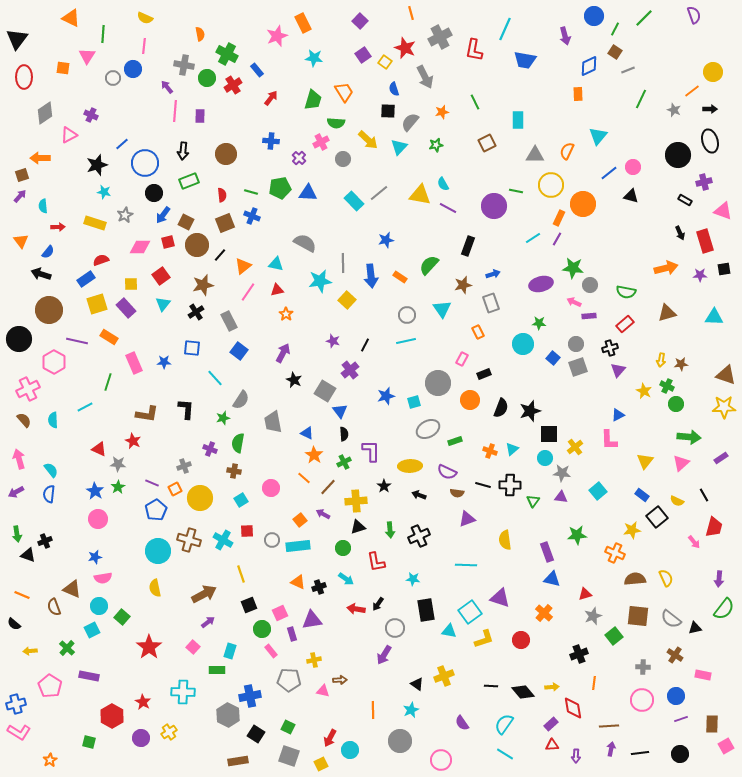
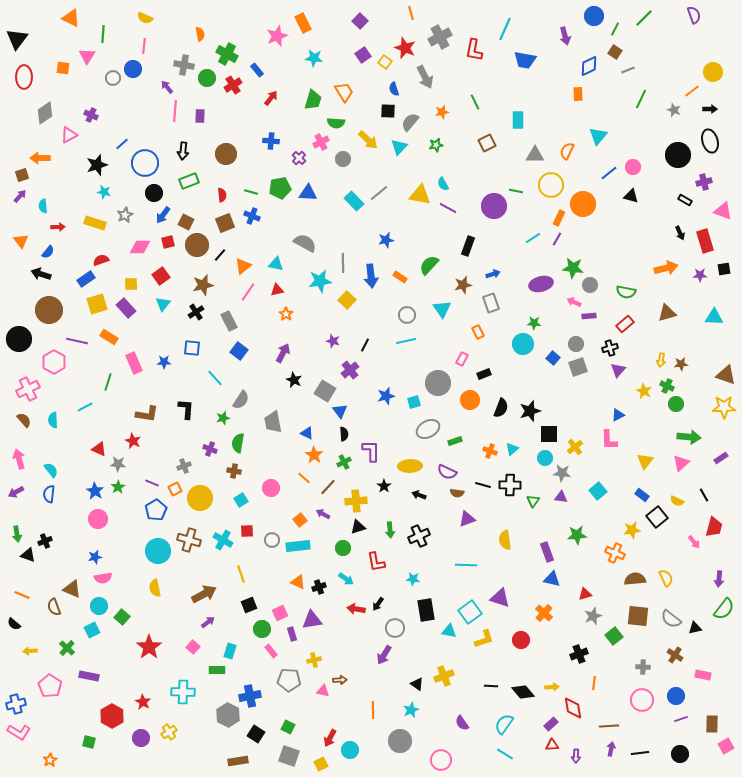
green star at (539, 323): moved 5 px left
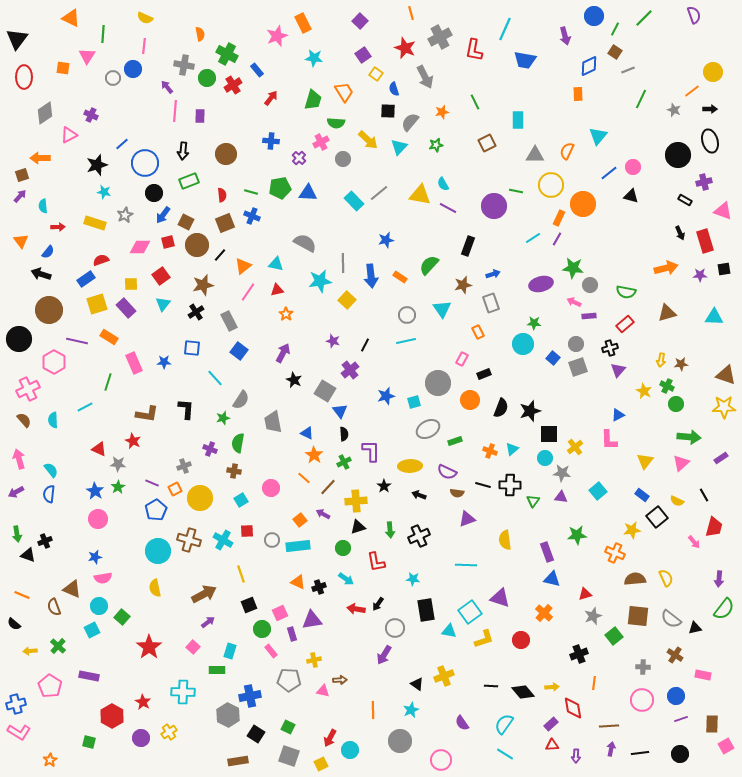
yellow square at (385, 62): moved 9 px left, 12 px down
green cross at (67, 648): moved 9 px left, 2 px up
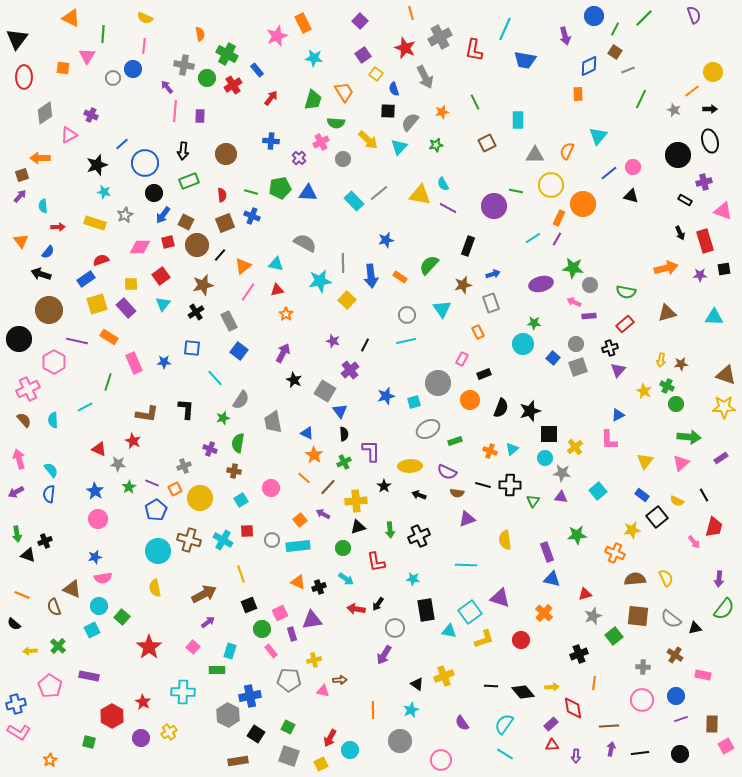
green star at (118, 487): moved 11 px right
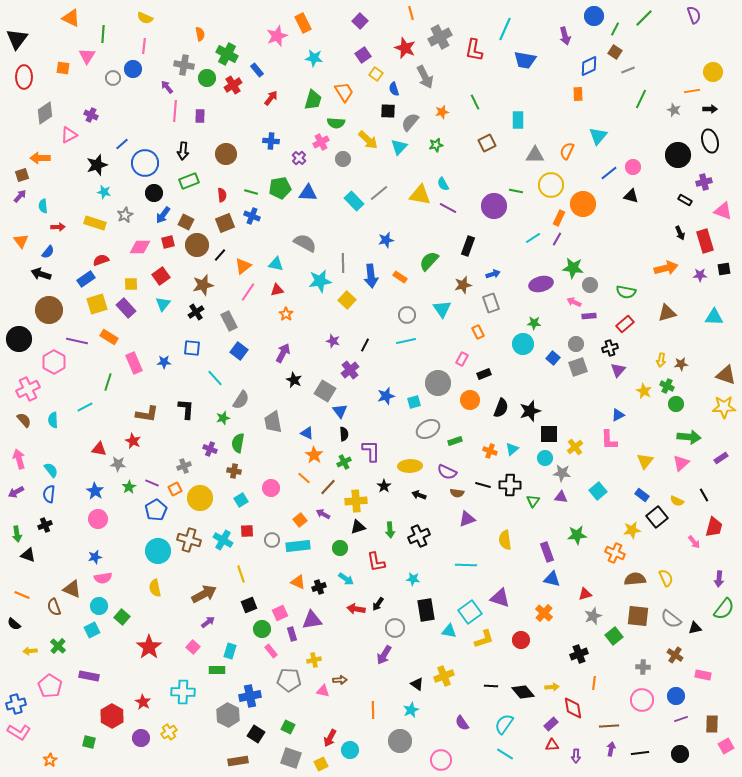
orange line at (692, 91): rotated 28 degrees clockwise
green semicircle at (429, 265): moved 4 px up
red triangle at (99, 449): rotated 14 degrees counterclockwise
black cross at (45, 541): moved 16 px up
green circle at (343, 548): moved 3 px left
gray square at (289, 756): moved 2 px right, 2 px down
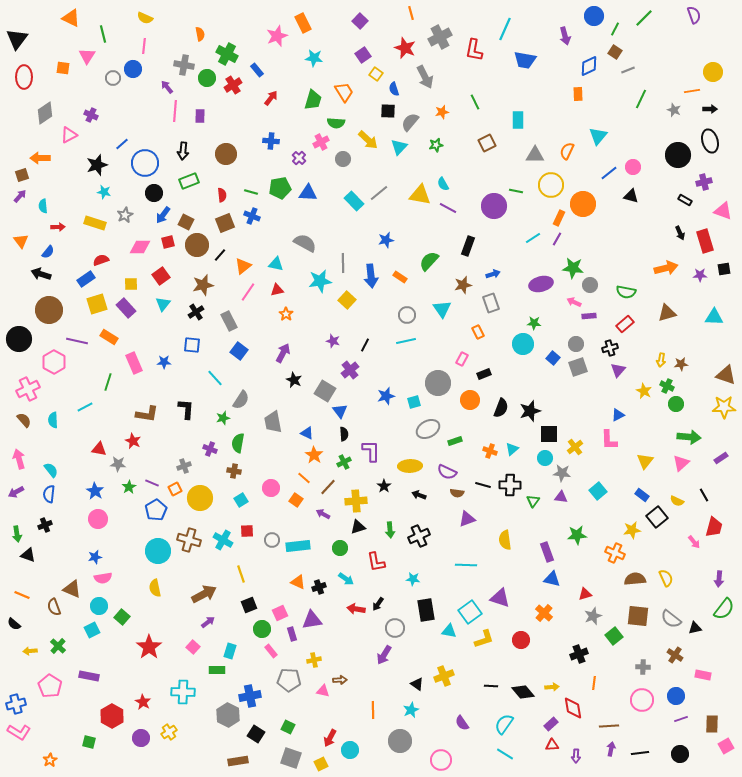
green line at (103, 34): rotated 18 degrees counterclockwise
blue square at (192, 348): moved 3 px up
orange square at (300, 520): moved 4 px left, 20 px up; rotated 16 degrees counterclockwise
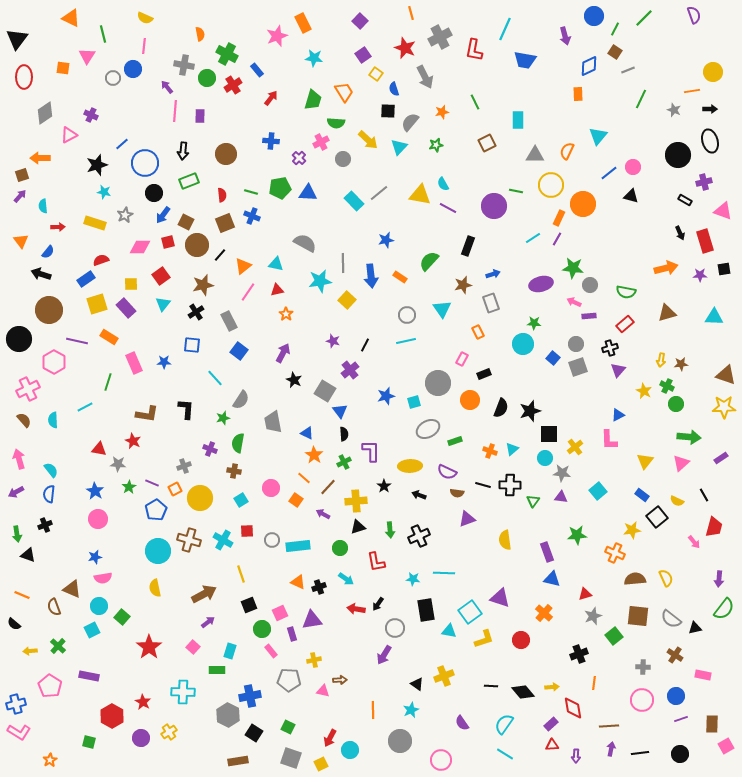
cyan line at (466, 565): moved 22 px left, 8 px down
black square at (256, 734): moved 2 px left, 1 px up
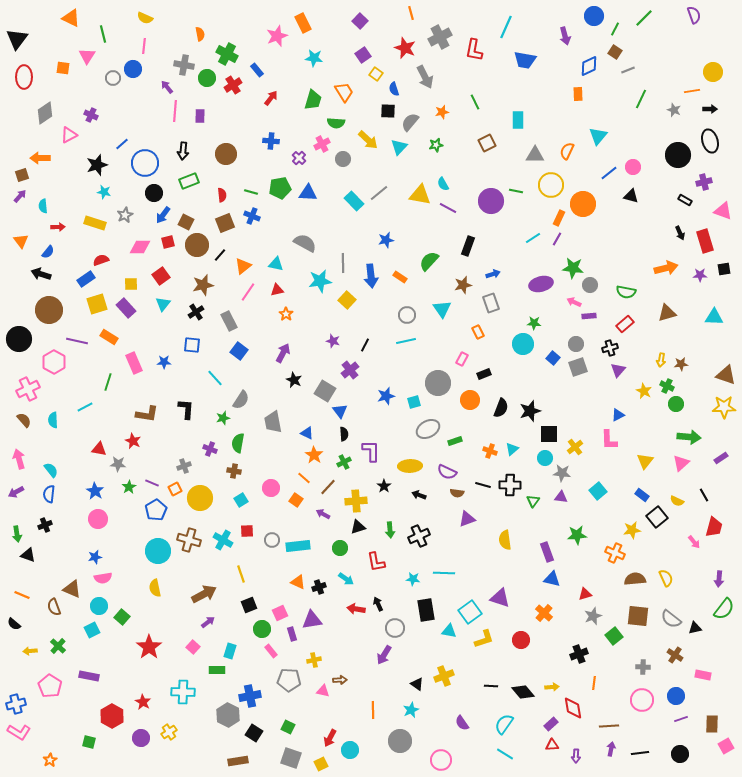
cyan line at (505, 29): moved 1 px right, 2 px up
pink cross at (321, 142): moved 1 px right, 2 px down
purple circle at (494, 206): moved 3 px left, 5 px up
black arrow at (378, 604): rotated 120 degrees clockwise
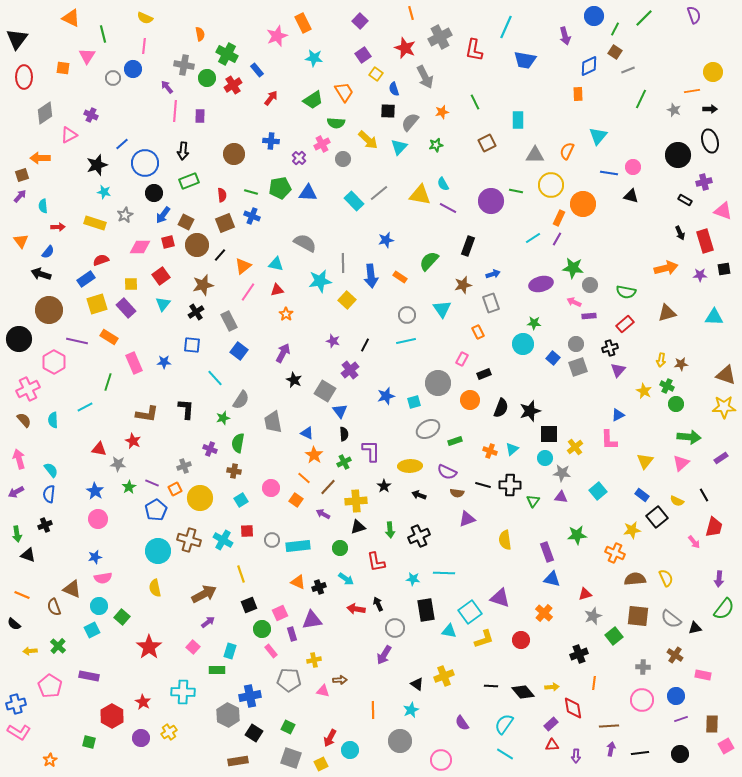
green trapezoid at (313, 100): rotated 40 degrees clockwise
brown circle at (226, 154): moved 8 px right
blue line at (609, 173): rotated 48 degrees clockwise
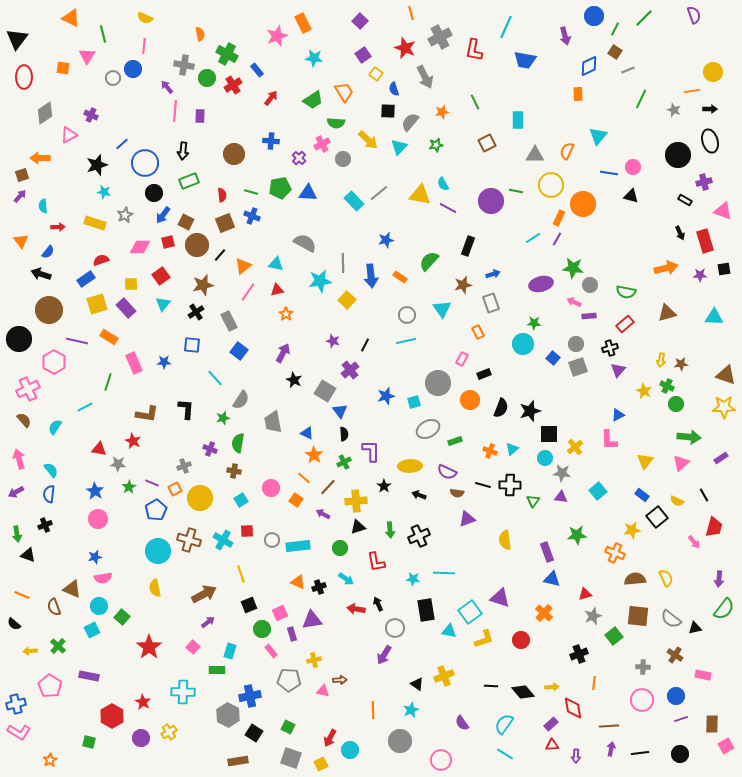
cyan semicircle at (53, 420): moved 2 px right, 7 px down; rotated 35 degrees clockwise
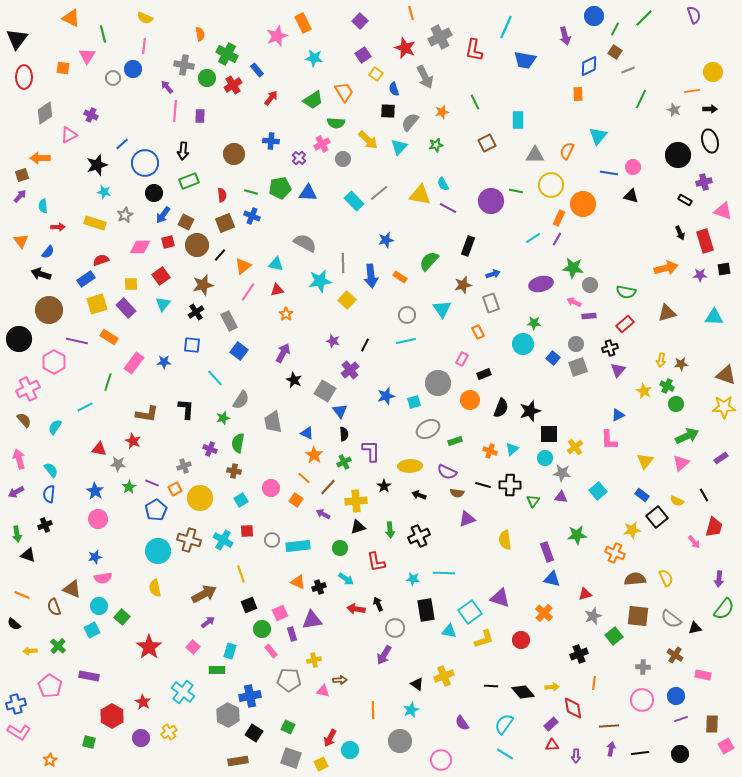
pink rectangle at (134, 363): rotated 60 degrees clockwise
green arrow at (689, 437): moved 2 px left, 1 px up; rotated 30 degrees counterclockwise
cyan cross at (183, 692): rotated 35 degrees clockwise
